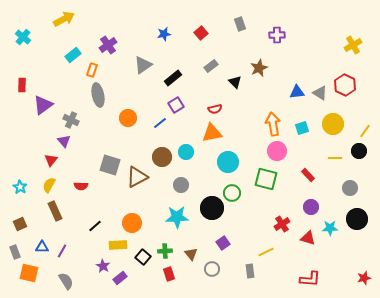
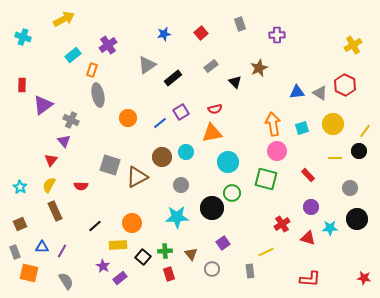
cyan cross at (23, 37): rotated 21 degrees counterclockwise
gray triangle at (143, 65): moved 4 px right
purple square at (176, 105): moved 5 px right, 7 px down
red star at (364, 278): rotated 24 degrees clockwise
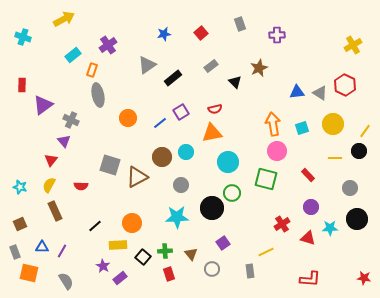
cyan star at (20, 187): rotated 16 degrees counterclockwise
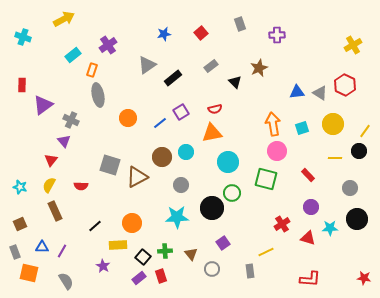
red rectangle at (169, 274): moved 8 px left, 2 px down
purple rectangle at (120, 278): moved 19 px right
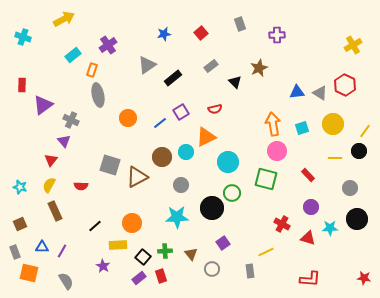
orange triangle at (212, 133): moved 6 px left, 4 px down; rotated 15 degrees counterclockwise
red cross at (282, 224): rotated 28 degrees counterclockwise
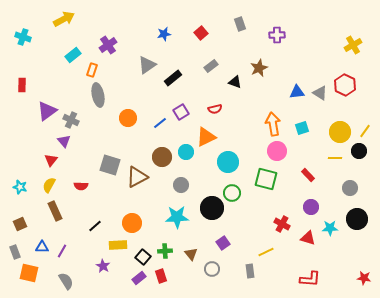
black triangle at (235, 82): rotated 24 degrees counterclockwise
purple triangle at (43, 105): moved 4 px right, 6 px down
yellow circle at (333, 124): moved 7 px right, 8 px down
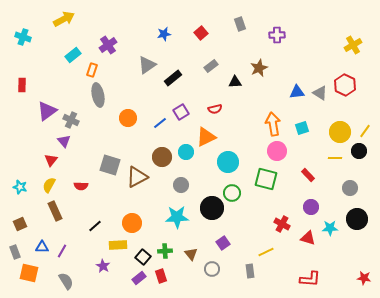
black triangle at (235, 82): rotated 24 degrees counterclockwise
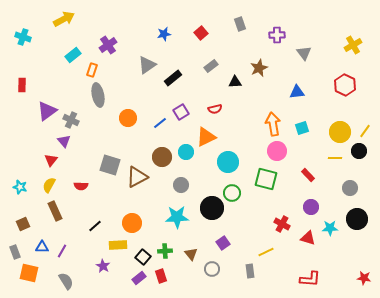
gray triangle at (320, 93): moved 16 px left, 40 px up; rotated 21 degrees clockwise
brown square at (20, 224): moved 3 px right
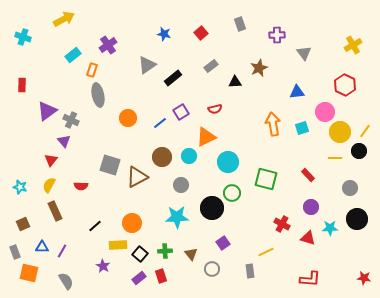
blue star at (164, 34): rotated 24 degrees clockwise
pink circle at (277, 151): moved 48 px right, 39 px up
cyan circle at (186, 152): moved 3 px right, 4 px down
black square at (143, 257): moved 3 px left, 3 px up
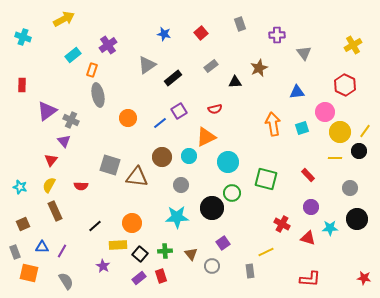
purple square at (181, 112): moved 2 px left, 1 px up
brown triangle at (137, 177): rotated 35 degrees clockwise
gray circle at (212, 269): moved 3 px up
